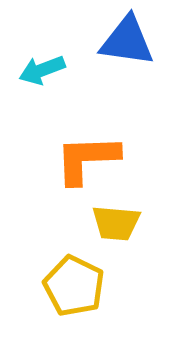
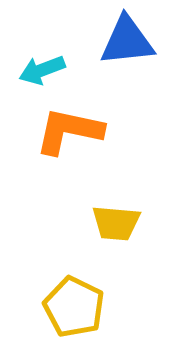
blue triangle: rotated 14 degrees counterclockwise
orange L-shape: moved 18 px left, 28 px up; rotated 14 degrees clockwise
yellow pentagon: moved 21 px down
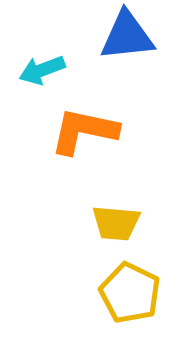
blue triangle: moved 5 px up
orange L-shape: moved 15 px right
yellow pentagon: moved 56 px right, 14 px up
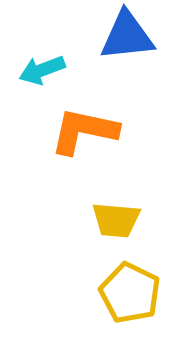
yellow trapezoid: moved 3 px up
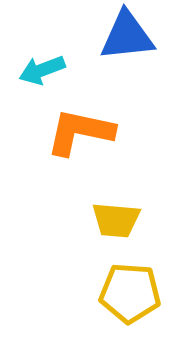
orange L-shape: moved 4 px left, 1 px down
yellow pentagon: rotated 22 degrees counterclockwise
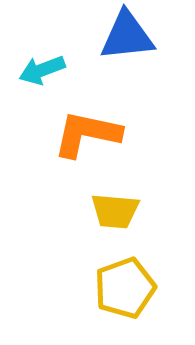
orange L-shape: moved 7 px right, 2 px down
yellow trapezoid: moved 1 px left, 9 px up
yellow pentagon: moved 5 px left, 5 px up; rotated 24 degrees counterclockwise
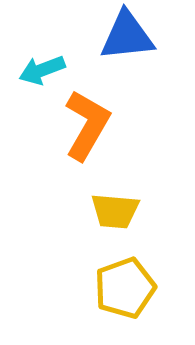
orange L-shape: moved 9 px up; rotated 108 degrees clockwise
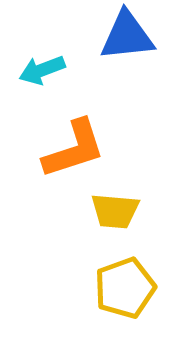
orange L-shape: moved 13 px left, 24 px down; rotated 42 degrees clockwise
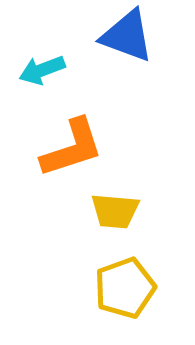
blue triangle: rotated 26 degrees clockwise
orange L-shape: moved 2 px left, 1 px up
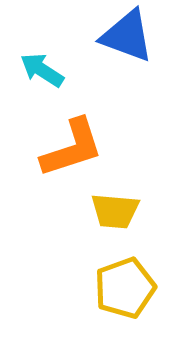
cyan arrow: rotated 54 degrees clockwise
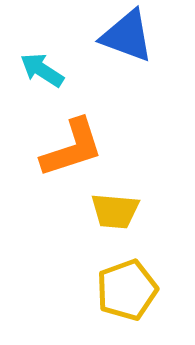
yellow pentagon: moved 2 px right, 2 px down
